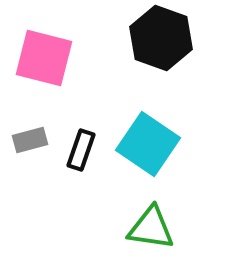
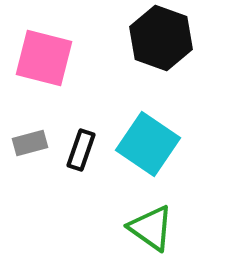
gray rectangle: moved 3 px down
green triangle: rotated 27 degrees clockwise
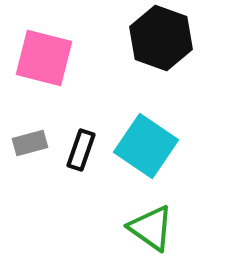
cyan square: moved 2 px left, 2 px down
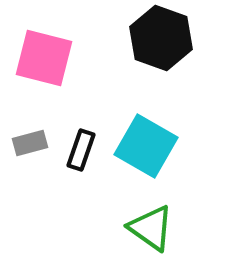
cyan square: rotated 4 degrees counterclockwise
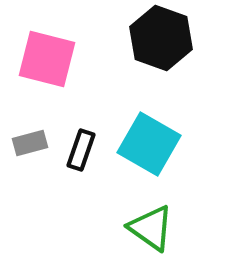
pink square: moved 3 px right, 1 px down
cyan square: moved 3 px right, 2 px up
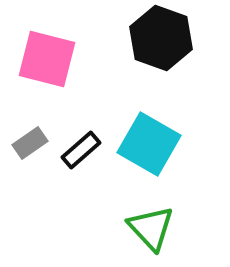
gray rectangle: rotated 20 degrees counterclockwise
black rectangle: rotated 30 degrees clockwise
green triangle: rotated 12 degrees clockwise
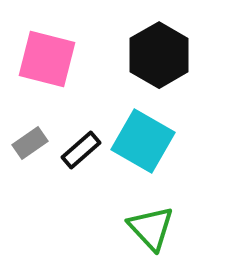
black hexagon: moved 2 px left, 17 px down; rotated 10 degrees clockwise
cyan square: moved 6 px left, 3 px up
